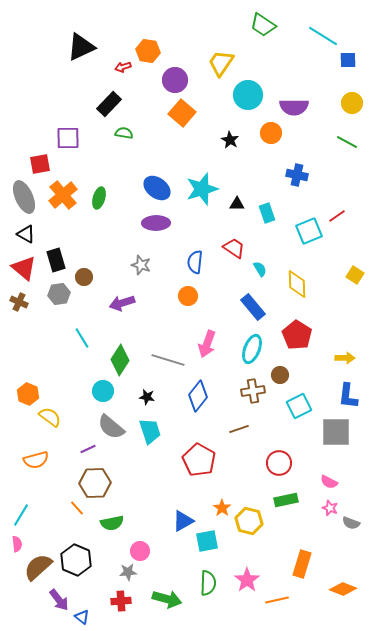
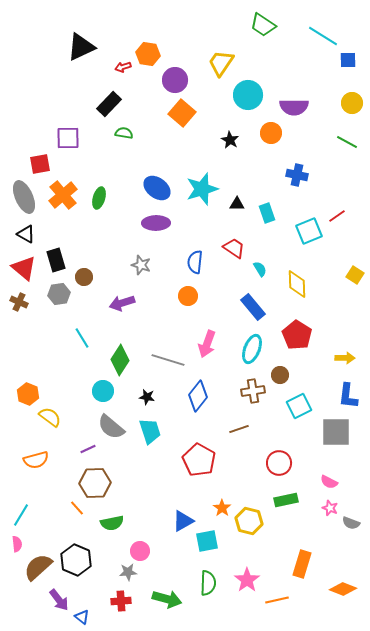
orange hexagon at (148, 51): moved 3 px down
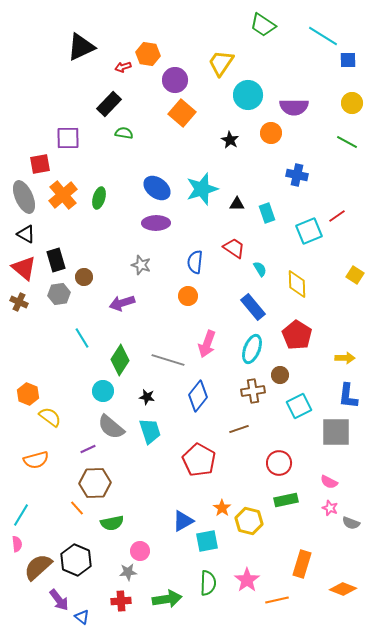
green arrow at (167, 599): rotated 24 degrees counterclockwise
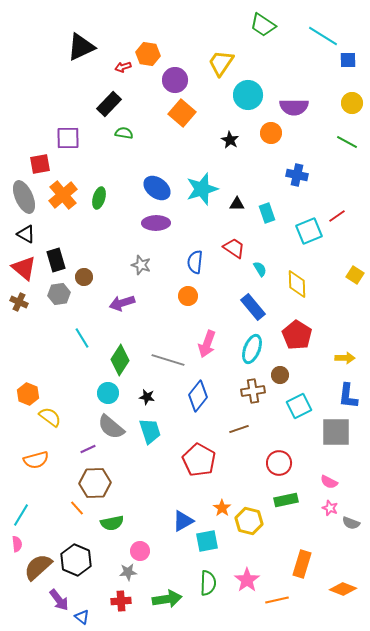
cyan circle at (103, 391): moved 5 px right, 2 px down
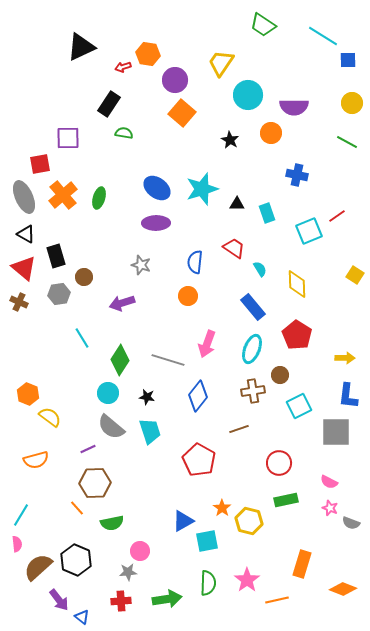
black rectangle at (109, 104): rotated 10 degrees counterclockwise
black rectangle at (56, 260): moved 4 px up
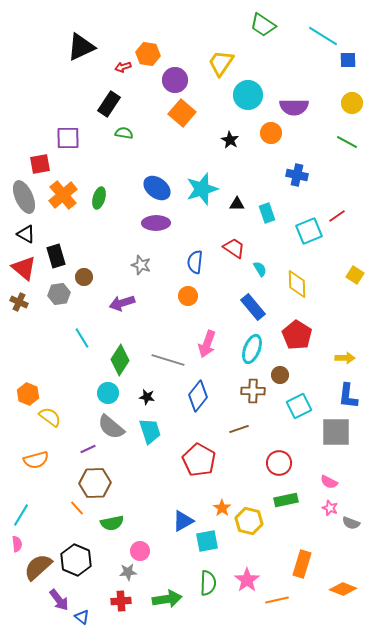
brown cross at (253, 391): rotated 10 degrees clockwise
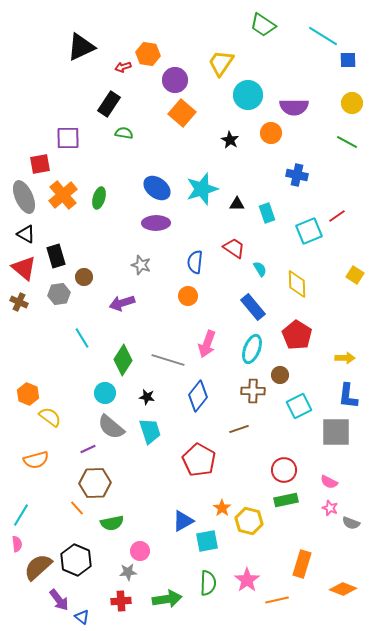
green diamond at (120, 360): moved 3 px right
cyan circle at (108, 393): moved 3 px left
red circle at (279, 463): moved 5 px right, 7 px down
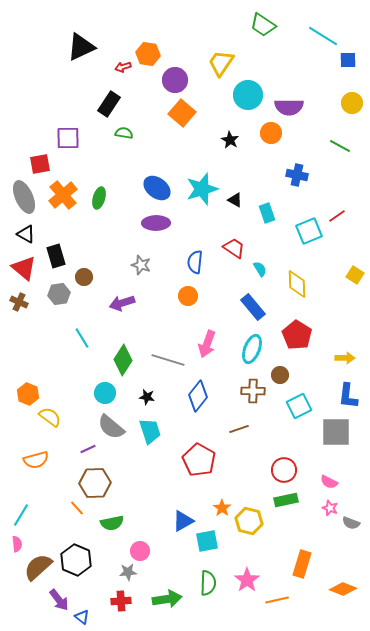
purple semicircle at (294, 107): moved 5 px left
green line at (347, 142): moved 7 px left, 4 px down
black triangle at (237, 204): moved 2 px left, 4 px up; rotated 28 degrees clockwise
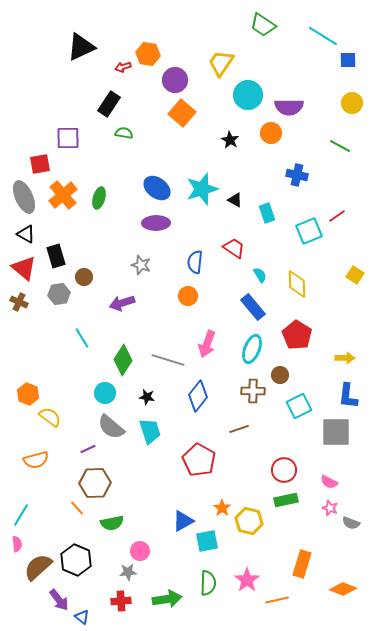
cyan semicircle at (260, 269): moved 6 px down
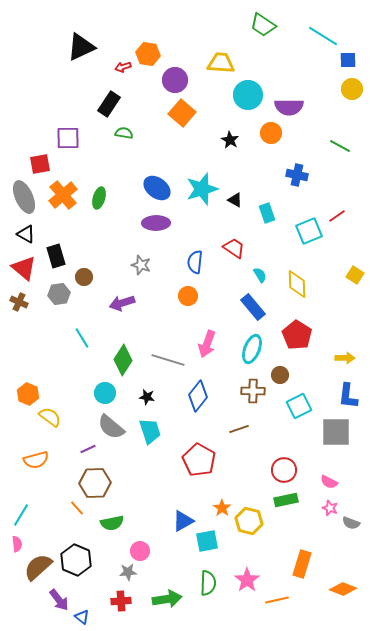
yellow trapezoid at (221, 63): rotated 60 degrees clockwise
yellow circle at (352, 103): moved 14 px up
